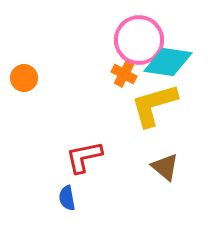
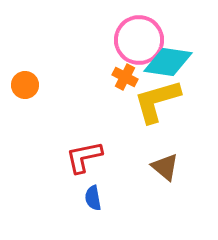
orange cross: moved 1 px right, 3 px down
orange circle: moved 1 px right, 7 px down
yellow L-shape: moved 3 px right, 4 px up
blue semicircle: moved 26 px right
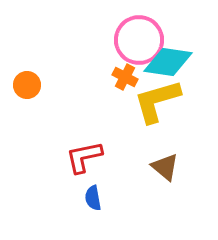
orange circle: moved 2 px right
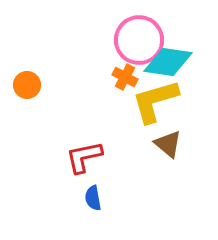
yellow L-shape: moved 2 px left
brown triangle: moved 3 px right, 23 px up
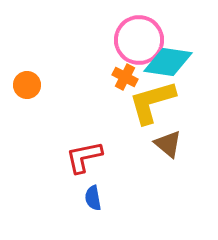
yellow L-shape: moved 3 px left, 1 px down
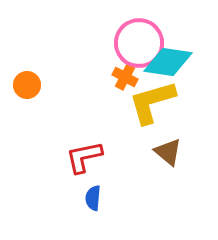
pink circle: moved 3 px down
brown triangle: moved 8 px down
blue semicircle: rotated 15 degrees clockwise
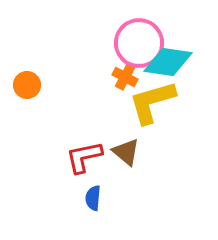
brown triangle: moved 42 px left
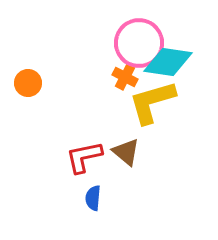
orange circle: moved 1 px right, 2 px up
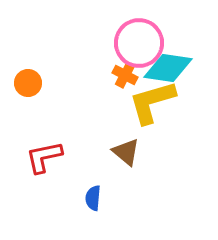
cyan diamond: moved 6 px down
orange cross: moved 2 px up
red L-shape: moved 40 px left
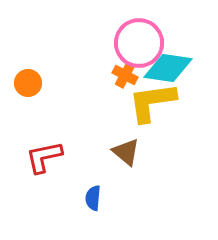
yellow L-shape: rotated 8 degrees clockwise
